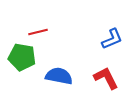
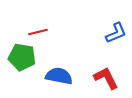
blue L-shape: moved 4 px right, 6 px up
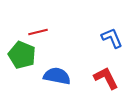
blue L-shape: moved 4 px left, 5 px down; rotated 90 degrees counterclockwise
green pentagon: moved 2 px up; rotated 12 degrees clockwise
blue semicircle: moved 2 px left
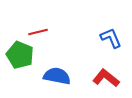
blue L-shape: moved 1 px left
green pentagon: moved 2 px left
red L-shape: rotated 24 degrees counterclockwise
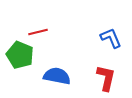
red L-shape: rotated 64 degrees clockwise
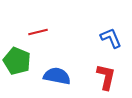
green pentagon: moved 3 px left, 6 px down
red L-shape: moved 1 px up
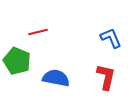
blue semicircle: moved 1 px left, 2 px down
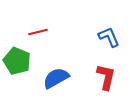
blue L-shape: moved 2 px left, 1 px up
blue semicircle: rotated 40 degrees counterclockwise
